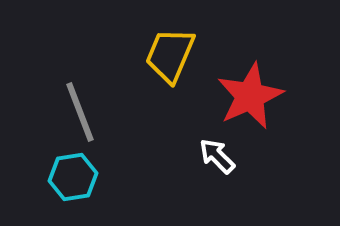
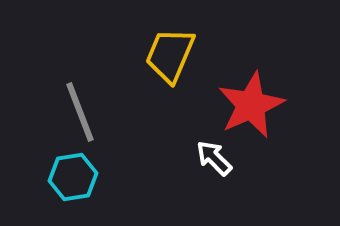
red star: moved 1 px right, 9 px down
white arrow: moved 3 px left, 2 px down
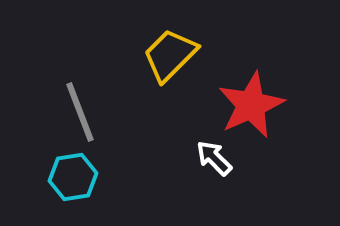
yellow trapezoid: rotated 22 degrees clockwise
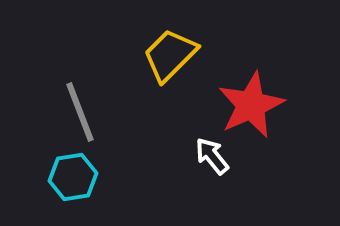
white arrow: moved 2 px left, 2 px up; rotated 6 degrees clockwise
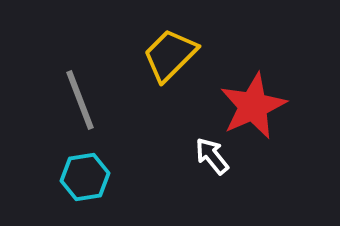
red star: moved 2 px right, 1 px down
gray line: moved 12 px up
cyan hexagon: moved 12 px right
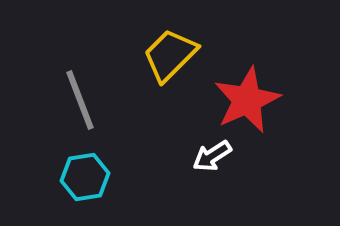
red star: moved 6 px left, 6 px up
white arrow: rotated 84 degrees counterclockwise
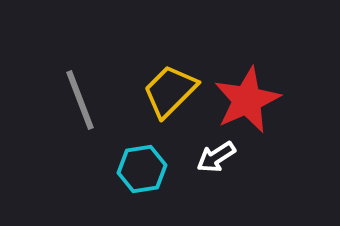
yellow trapezoid: moved 36 px down
white arrow: moved 4 px right, 1 px down
cyan hexagon: moved 57 px right, 8 px up
